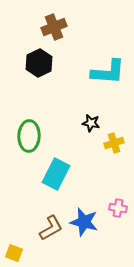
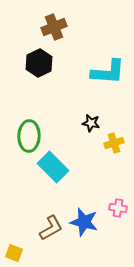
cyan rectangle: moved 3 px left, 7 px up; rotated 72 degrees counterclockwise
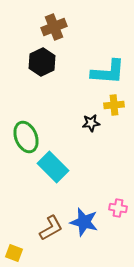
black hexagon: moved 3 px right, 1 px up
black star: rotated 18 degrees counterclockwise
green ellipse: moved 3 px left, 1 px down; rotated 24 degrees counterclockwise
yellow cross: moved 38 px up; rotated 12 degrees clockwise
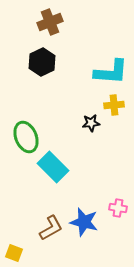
brown cross: moved 4 px left, 5 px up
cyan L-shape: moved 3 px right
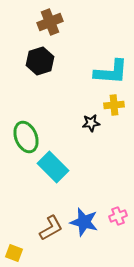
black hexagon: moved 2 px left, 1 px up; rotated 8 degrees clockwise
pink cross: moved 8 px down; rotated 30 degrees counterclockwise
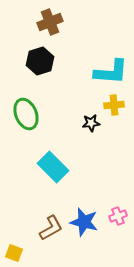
green ellipse: moved 23 px up
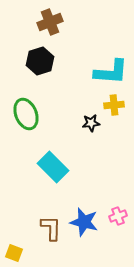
brown L-shape: rotated 60 degrees counterclockwise
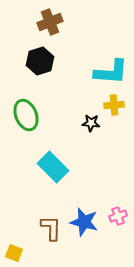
green ellipse: moved 1 px down
black star: rotated 12 degrees clockwise
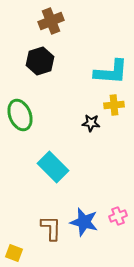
brown cross: moved 1 px right, 1 px up
green ellipse: moved 6 px left
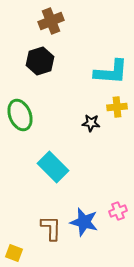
yellow cross: moved 3 px right, 2 px down
pink cross: moved 5 px up
